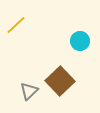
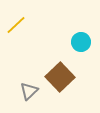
cyan circle: moved 1 px right, 1 px down
brown square: moved 4 px up
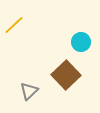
yellow line: moved 2 px left
brown square: moved 6 px right, 2 px up
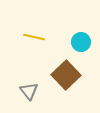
yellow line: moved 20 px right, 12 px down; rotated 55 degrees clockwise
gray triangle: rotated 24 degrees counterclockwise
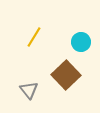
yellow line: rotated 70 degrees counterclockwise
gray triangle: moved 1 px up
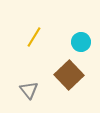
brown square: moved 3 px right
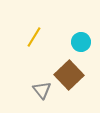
gray triangle: moved 13 px right
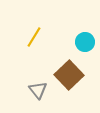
cyan circle: moved 4 px right
gray triangle: moved 4 px left
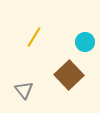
gray triangle: moved 14 px left
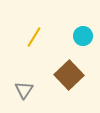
cyan circle: moved 2 px left, 6 px up
gray triangle: rotated 12 degrees clockwise
